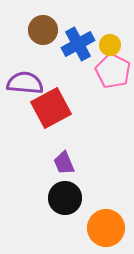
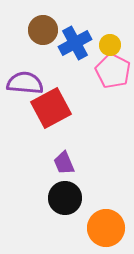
blue cross: moved 3 px left, 1 px up
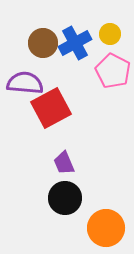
brown circle: moved 13 px down
yellow circle: moved 11 px up
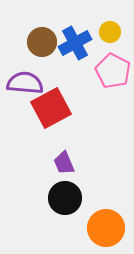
yellow circle: moved 2 px up
brown circle: moved 1 px left, 1 px up
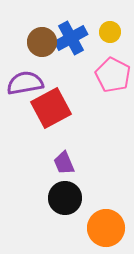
blue cross: moved 4 px left, 5 px up
pink pentagon: moved 4 px down
purple semicircle: rotated 15 degrees counterclockwise
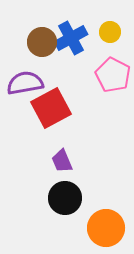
purple trapezoid: moved 2 px left, 2 px up
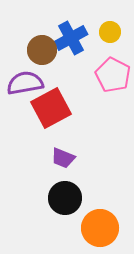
brown circle: moved 8 px down
purple trapezoid: moved 1 px right, 3 px up; rotated 45 degrees counterclockwise
orange circle: moved 6 px left
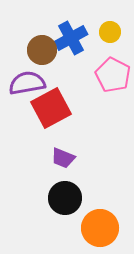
purple semicircle: moved 2 px right
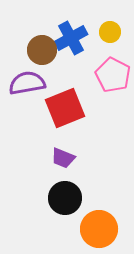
red square: moved 14 px right; rotated 6 degrees clockwise
orange circle: moved 1 px left, 1 px down
